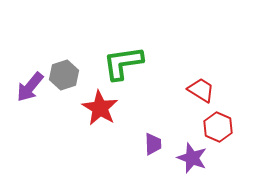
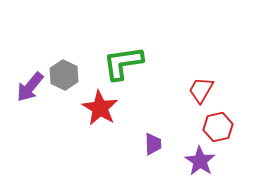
gray hexagon: rotated 16 degrees counterclockwise
red trapezoid: rotated 92 degrees counterclockwise
red hexagon: rotated 24 degrees clockwise
purple star: moved 8 px right, 3 px down; rotated 12 degrees clockwise
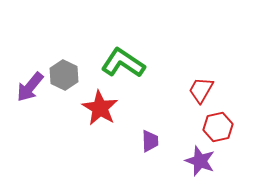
green L-shape: rotated 42 degrees clockwise
purple trapezoid: moved 3 px left, 3 px up
purple star: rotated 12 degrees counterclockwise
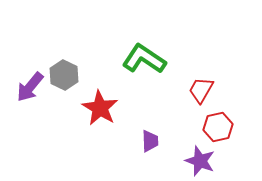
green L-shape: moved 21 px right, 4 px up
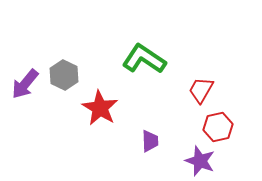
purple arrow: moved 5 px left, 3 px up
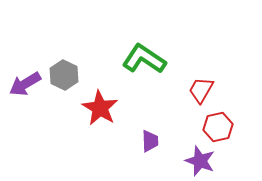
purple arrow: rotated 20 degrees clockwise
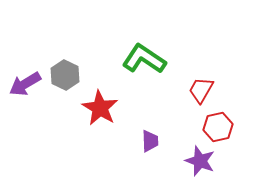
gray hexagon: moved 1 px right
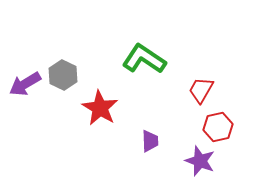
gray hexagon: moved 2 px left
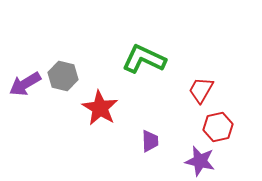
green L-shape: rotated 9 degrees counterclockwise
gray hexagon: moved 1 px down; rotated 12 degrees counterclockwise
purple star: rotated 8 degrees counterclockwise
